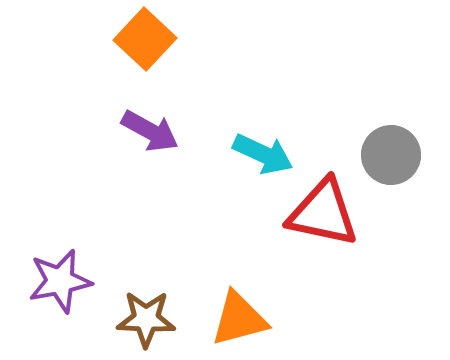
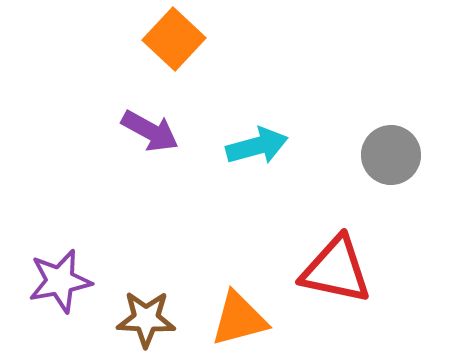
orange square: moved 29 px right
cyan arrow: moved 6 px left, 8 px up; rotated 40 degrees counterclockwise
red triangle: moved 13 px right, 57 px down
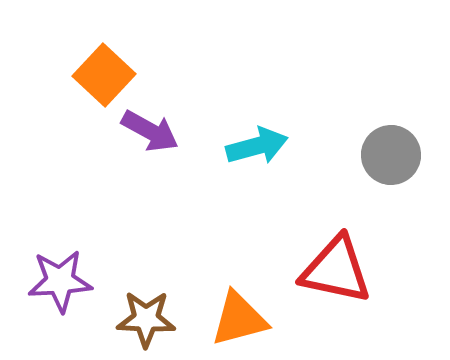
orange square: moved 70 px left, 36 px down
purple star: rotated 8 degrees clockwise
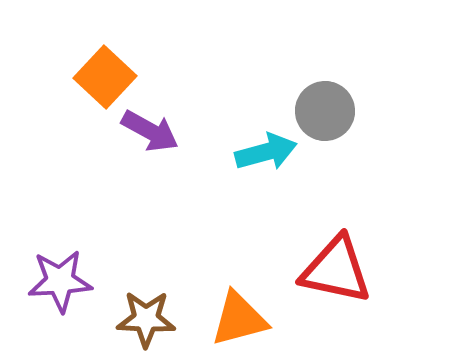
orange square: moved 1 px right, 2 px down
cyan arrow: moved 9 px right, 6 px down
gray circle: moved 66 px left, 44 px up
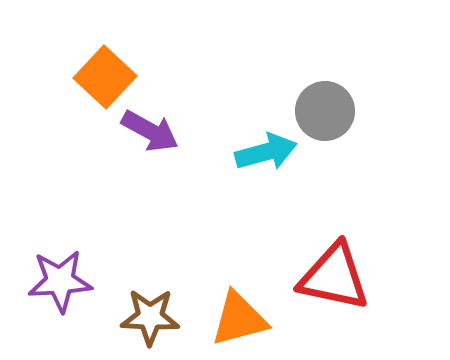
red triangle: moved 2 px left, 7 px down
brown star: moved 4 px right, 2 px up
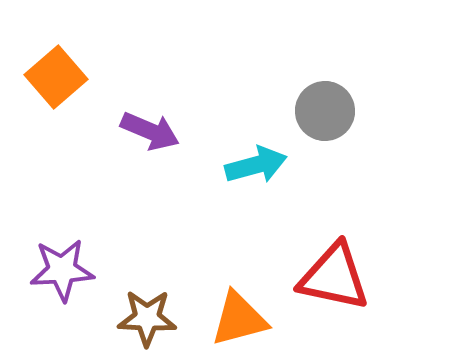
orange square: moved 49 px left; rotated 6 degrees clockwise
purple arrow: rotated 6 degrees counterclockwise
cyan arrow: moved 10 px left, 13 px down
purple star: moved 2 px right, 11 px up
brown star: moved 3 px left, 1 px down
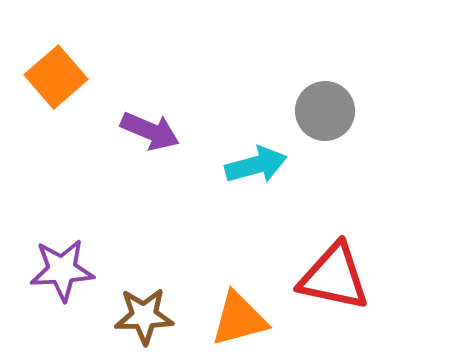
brown star: moved 3 px left, 2 px up; rotated 4 degrees counterclockwise
